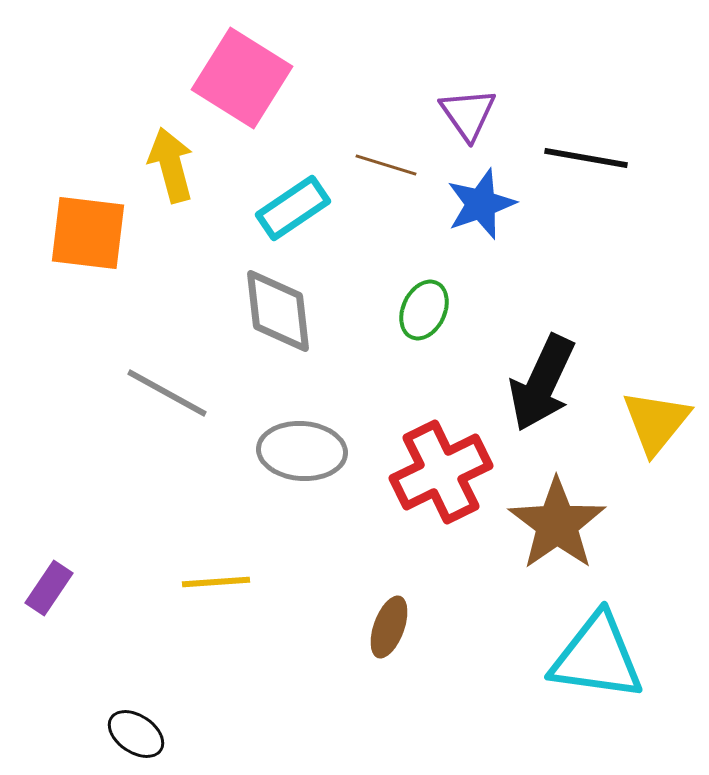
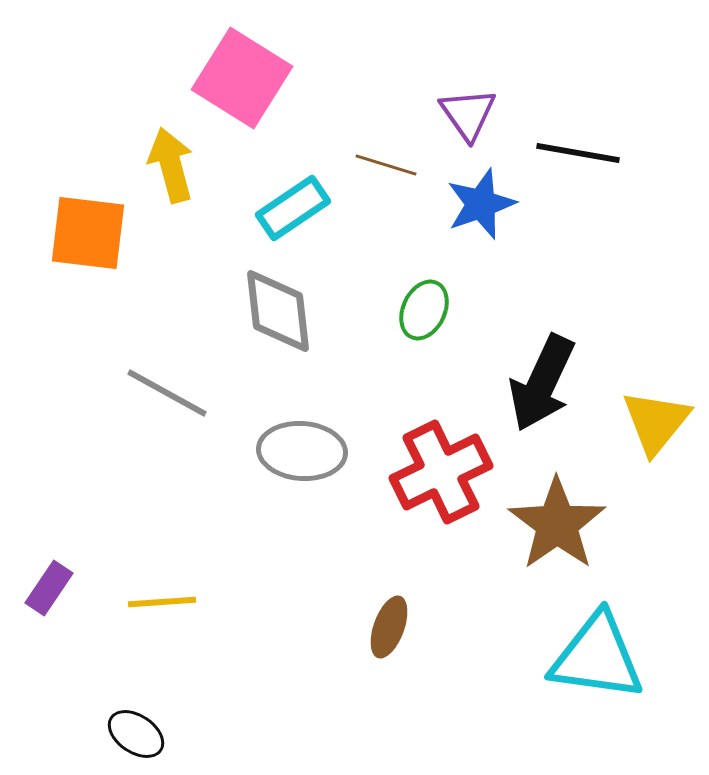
black line: moved 8 px left, 5 px up
yellow line: moved 54 px left, 20 px down
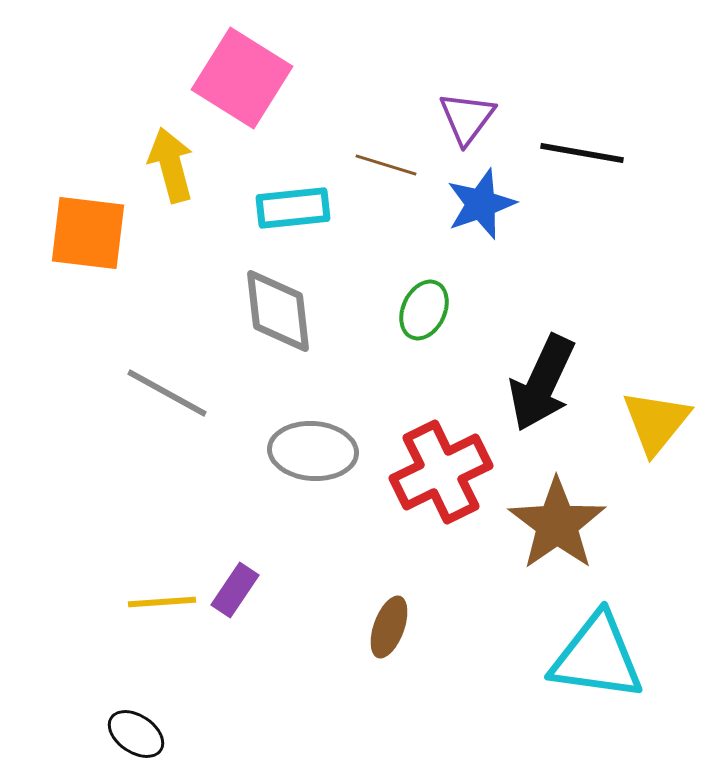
purple triangle: moved 1 px left, 4 px down; rotated 12 degrees clockwise
black line: moved 4 px right
cyan rectangle: rotated 28 degrees clockwise
gray ellipse: moved 11 px right
purple rectangle: moved 186 px right, 2 px down
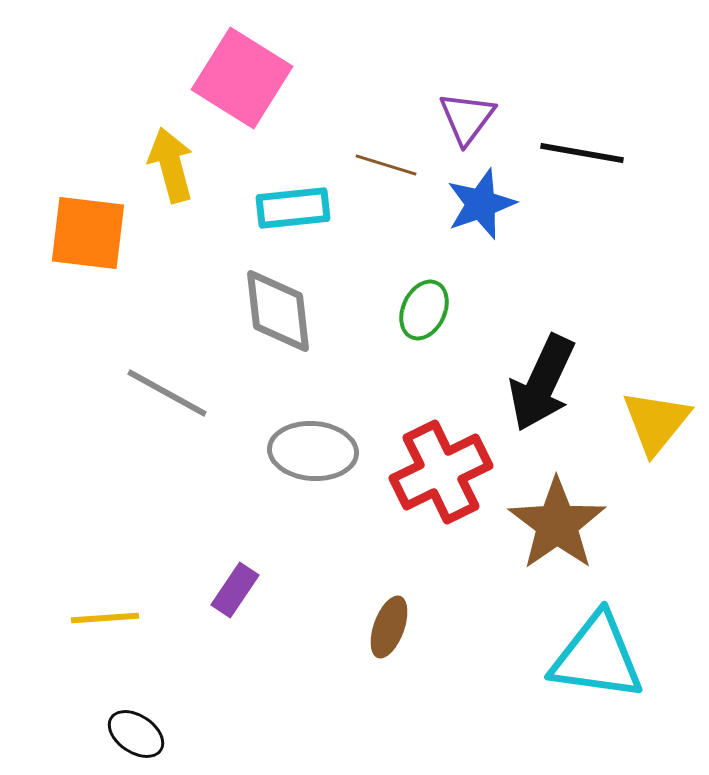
yellow line: moved 57 px left, 16 px down
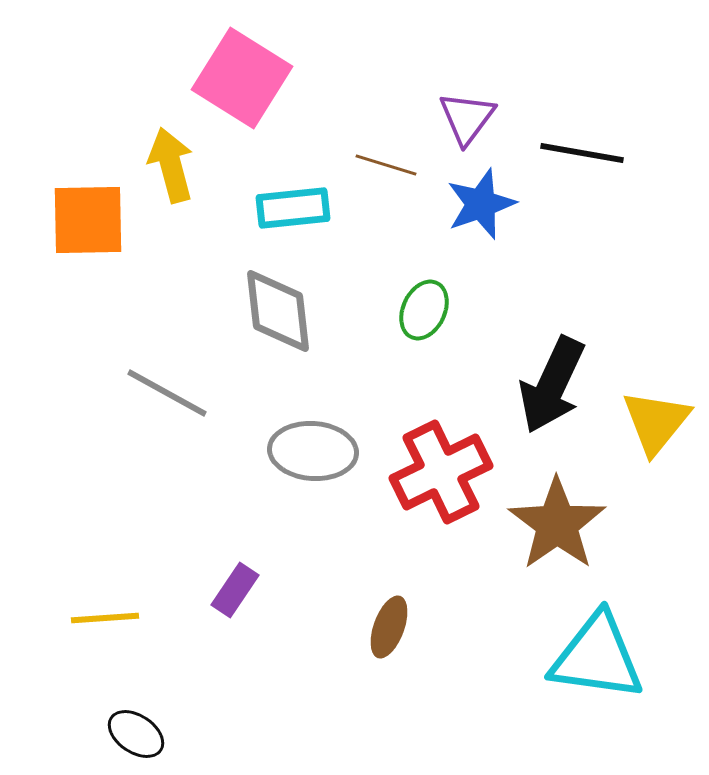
orange square: moved 13 px up; rotated 8 degrees counterclockwise
black arrow: moved 10 px right, 2 px down
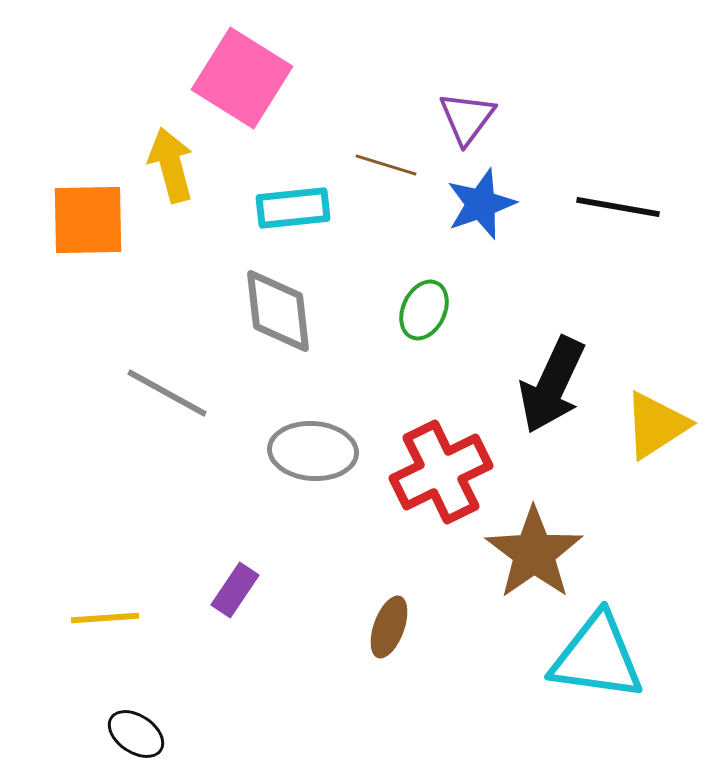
black line: moved 36 px right, 54 px down
yellow triangle: moved 3 px down; rotated 18 degrees clockwise
brown star: moved 23 px left, 29 px down
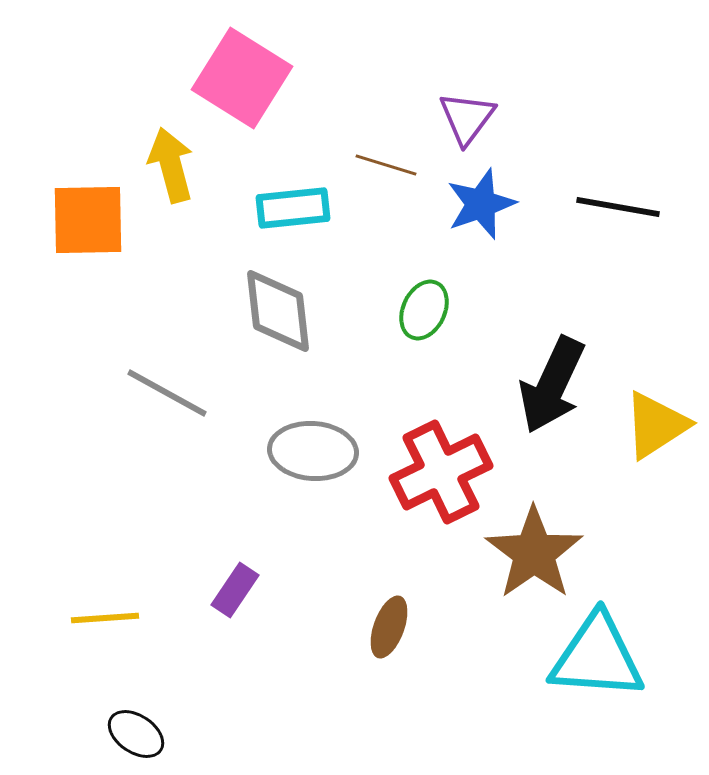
cyan triangle: rotated 4 degrees counterclockwise
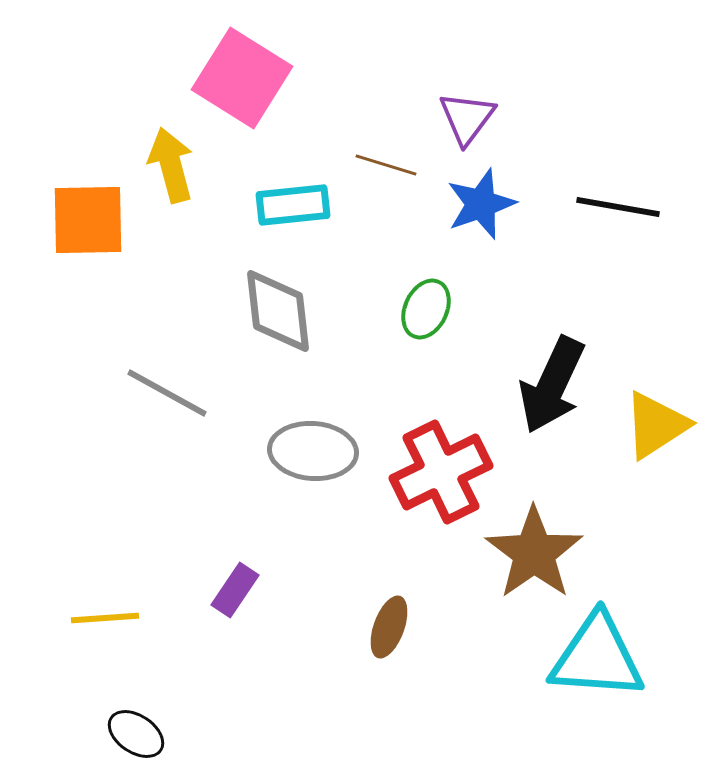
cyan rectangle: moved 3 px up
green ellipse: moved 2 px right, 1 px up
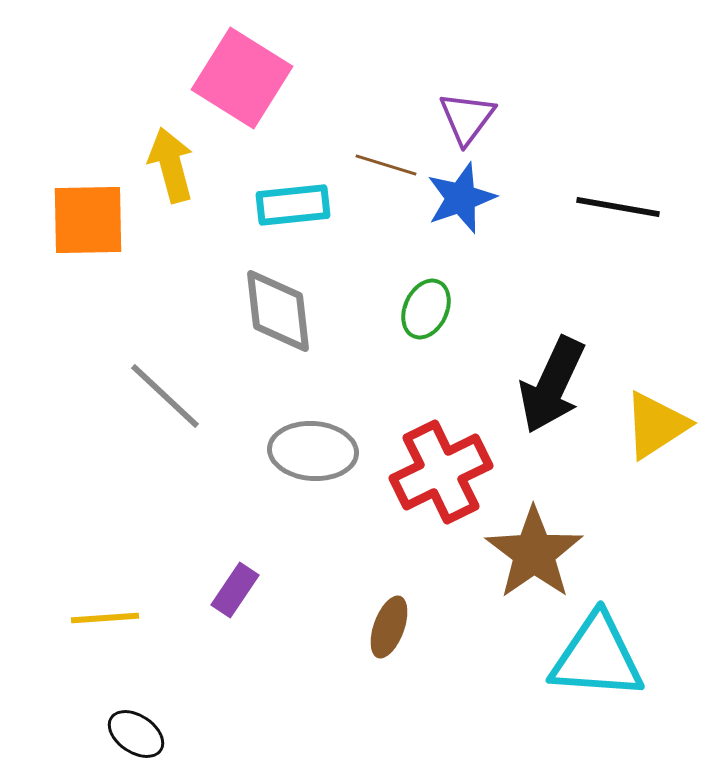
blue star: moved 20 px left, 6 px up
gray line: moved 2 px left, 3 px down; rotated 14 degrees clockwise
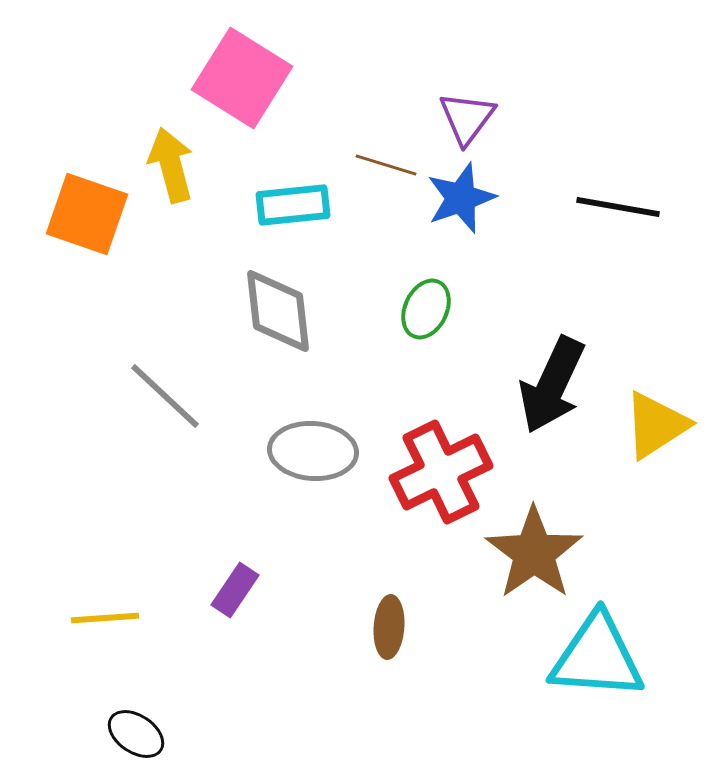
orange square: moved 1 px left, 6 px up; rotated 20 degrees clockwise
brown ellipse: rotated 16 degrees counterclockwise
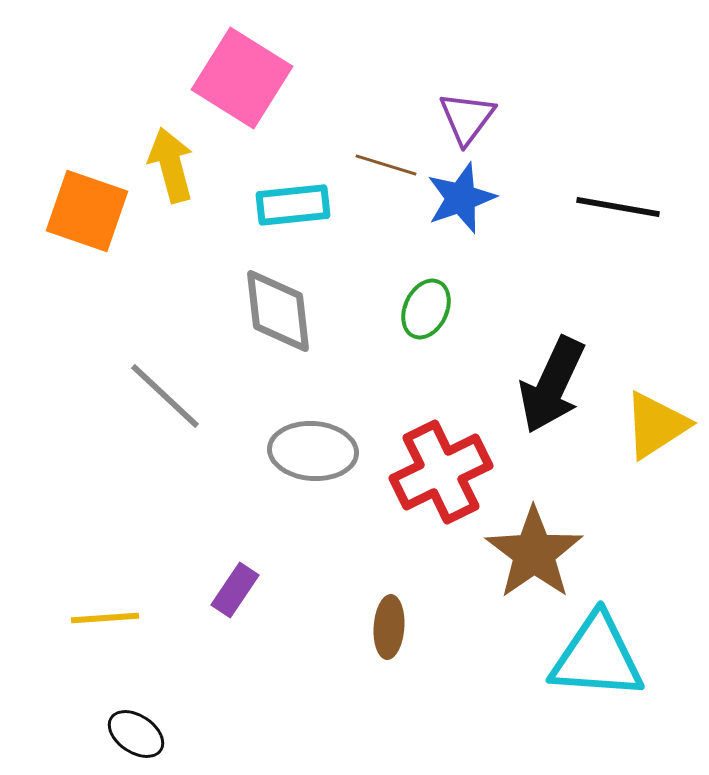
orange square: moved 3 px up
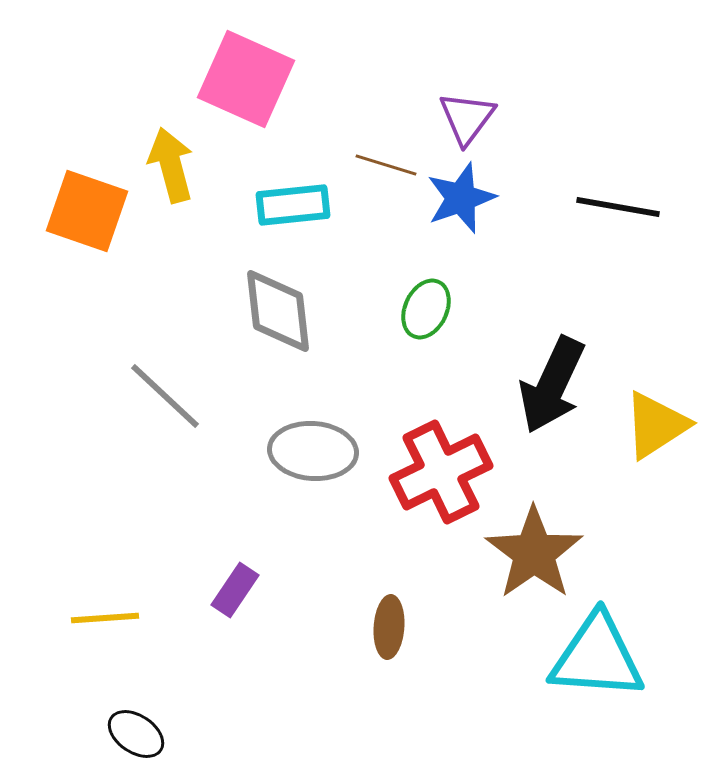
pink square: moved 4 px right, 1 px down; rotated 8 degrees counterclockwise
